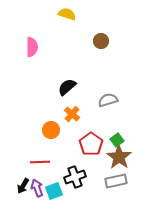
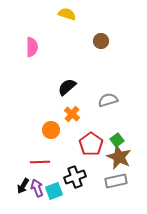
brown star: rotated 10 degrees counterclockwise
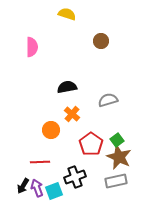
black semicircle: rotated 30 degrees clockwise
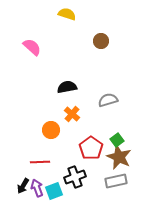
pink semicircle: rotated 48 degrees counterclockwise
red pentagon: moved 4 px down
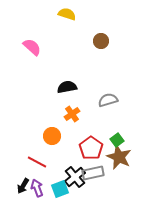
orange cross: rotated 14 degrees clockwise
orange circle: moved 1 px right, 6 px down
red line: moved 3 px left; rotated 30 degrees clockwise
black cross: rotated 20 degrees counterclockwise
gray rectangle: moved 23 px left, 8 px up
cyan square: moved 6 px right, 2 px up
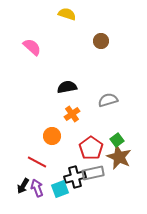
black cross: rotated 25 degrees clockwise
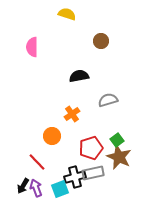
pink semicircle: rotated 132 degrees counterclockwise
black semicircle: moved 12 px right, 11 px up
red pentagon: rotated 20 degrees clockwise
red line: rotated 18 degrees clockwise
purple arrow: moved 1 px left
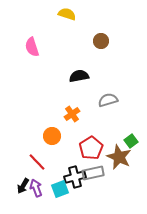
pink semicircle: rotated 18 degrees counterclockwise
green square: moved 14 px right, 1 px down
red pentagon: rotated 15 degrees counterclockwise
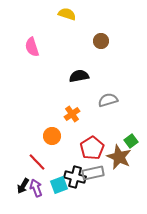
red pentagon: moved 1 px right
black cross: rotated 30 degrees clockwise
cyan square: moved 1 px left, 4 px up
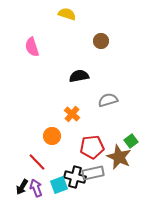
orange cross: rotated 14 degrees counterclockwise
red pentagon: moved 1 px up; rotated 25 degrees clockwise
black arrow: moved 1 px left, 1 px down
